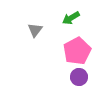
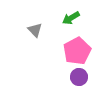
gray triangle: rotated 21 degrees counterclockwise
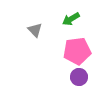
green arrow: moved 1 px down
pink pentagon: rotated 20 degrees clockwise
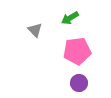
green arrow: moved 1 px left, 1 px up
purple circle: moved 6 px down
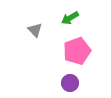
pink pentagon: rotated 12 degrees counterclockwise
purple circle: moved 9 px left
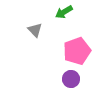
green arrow: moved 6 px left, 6 px up
purple circle: moved 1 px right, 4 px up
